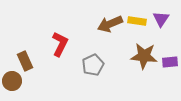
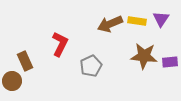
gray pentagon: moved 2 px left, 1 px down
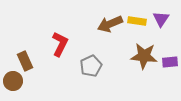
brown circle: moved 1 px right
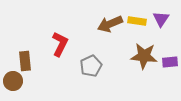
brown rectangle: rotated 18 degrees clockwise
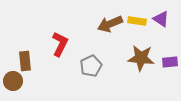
purple triangle: rotated 30 degrees counterclockwise
brown star: moved 3 px left, 2 px down
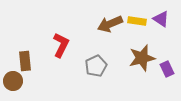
red L-shape: moved 1 px right, 1 px down
brown star: moved 1 px right; rotated 20 degrees counterclockwise
purple rectangle: moved 3 px left, 7 px down; rotated 70 degrees clockwise
gray pentagon: moved 5 px right
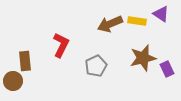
purple triangle: moved 5 px up
brown star: moved 1 px right
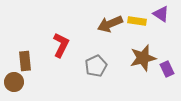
brown circle: moved 1 px right, 1 px down
